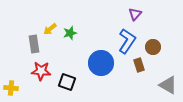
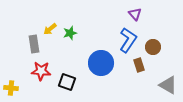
purple triangle: rotated 24 degrees counterclockwise
blue L-shape: moved 1 px right, 1 px up
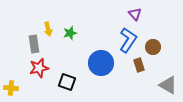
yellow arrow: moved 2 px left; rotated 64 degrees counterclockwise
red star: moved 2 px left, 3 px up; rotated 18 degrees counterclockwise
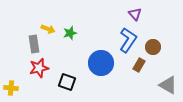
yellow arrow: rotated 56 degrees counterclockwise
brown rectangle: rotated 48 degrees clockwise
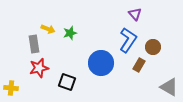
gray triangle: moved 1 px right, 2 px down
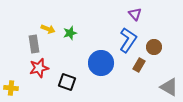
brown circle: moved 1 px right
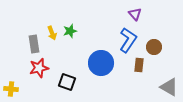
yellow arrow: moved 4 px right, 4 px down; rotated 48 degrees clockwise
green star: moved 2 px up
brown rectangle: rotated 24 degrees counterclockwise
yellow cross: moved 1 px down
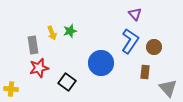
blue L-shape: moved 2 px right, 1 px down
gray rectangle: moved 1 px left, 1 px down
brown rectangle: moved 6 px right, 7 px down
black square: rotated 18 degrees clockwise
gray triangle: moved 1 px left, 1 px down; rotated 18 degrees clockwise
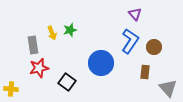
green star: moved 1 px up
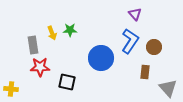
green star: rotated 16 degrees clockwise
blue circle: moved 5 px up
red star: moved 1 px right, 1 px up; rotated 12 degrees clockwise
black square: rotated 24 degrees counterclockwise
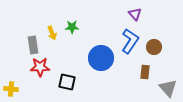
green star: moved 2 px right, 3 px up
